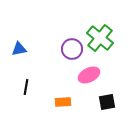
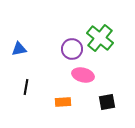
pink ellipse: moved 6 px left; rotated 40 degrees clockwise
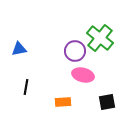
purple circle: moved 3 px right, 2 px down
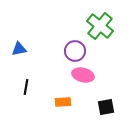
green cross: moved 12 px up
black square: moved 1 px left, 5 px down
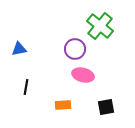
purple circle: moved 2 px up
orange rectangle: moved 3 px down
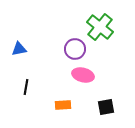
green cross: moved 1 px down
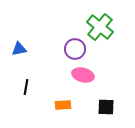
black square: rotated 12 degrees clockwise
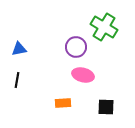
green cross: moved 4 px right; rotated 8 degrees counterclockwise
purple circle: moved 1 px right, 2 px up
black line: moved 9 px left, 7 px up
orange rectangle: moved 2 px up
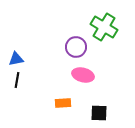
blue triangle: moved 3 px left, 10 px down
black square: moved 7 px left, 6 px down
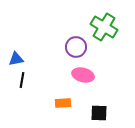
black line: moved 5 px right
